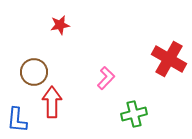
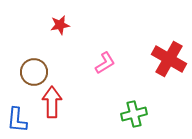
pink L-shape: moved 1 px left, 15 px up; rotated 15 degrees clockwise
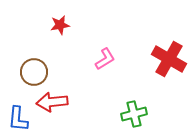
pink L-shape: moved 4 px up
red arrow: rotated 96 degrees counterclockwise
blue L-shape: moved 1 px right, 1 px up
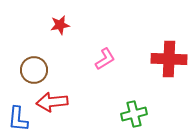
red cross: rotated 28 degrees counterclockwise
brown circle: moved 2 px up
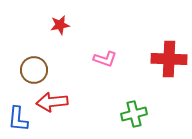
pink L-shape: rotated 50 degrees clockwise
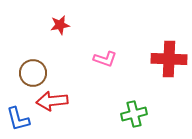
brown circle: moved 1 px left, 3 px down
red arrow: moved 1 px up
blue L-shape: rotated 20 degrees counterclockwise
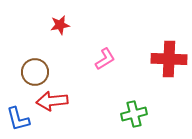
pink L-shape: rotated 50 degrees counterclockwise
brown circle: moved 2 px right, 1 px up
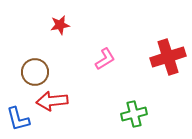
red cross: moved 1 px left, 2 px up; rotated 20 degrees counterclockwise
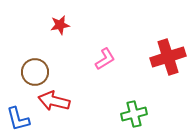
red arrow: moved 2 px right; rotated 20 degrees clockwise
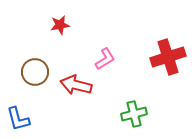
red arrow: moved 22 px right, 16 px up
